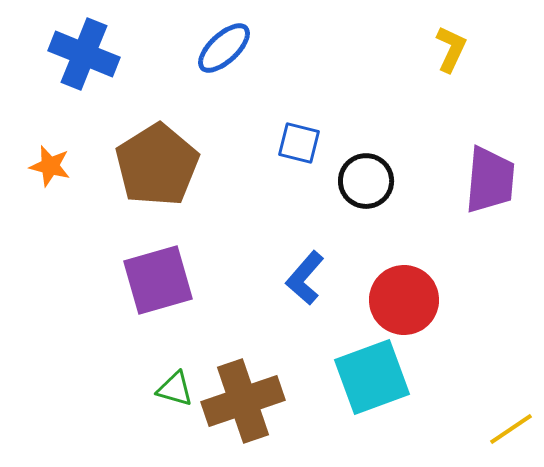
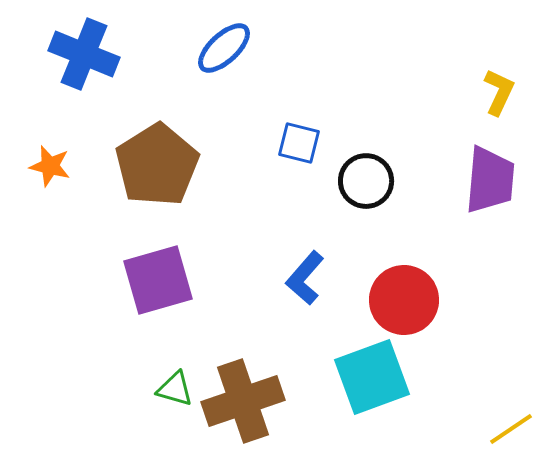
yellow L-shape: moved 48 px right, 43 px down
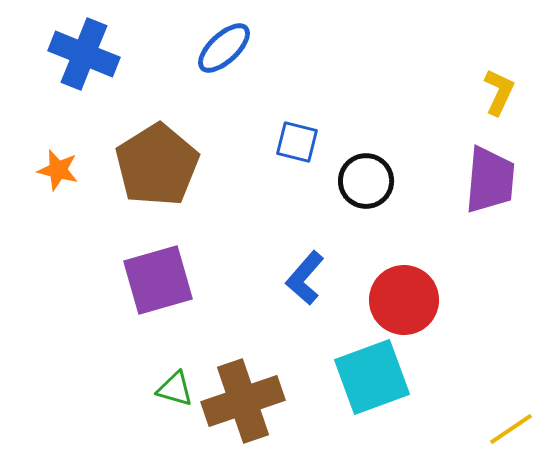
blue square: moved 2 px left, 1 px up
orange star: moved 8 px right, 4 px down
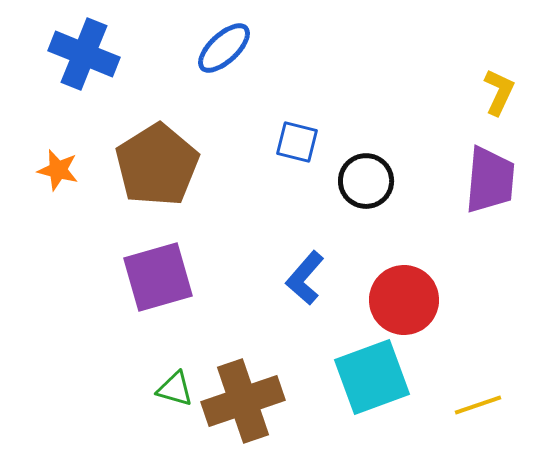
purple square: moved 3 px up
yellow line: moved 33 px left, 24 px up; rotated 15 degrees clockwise
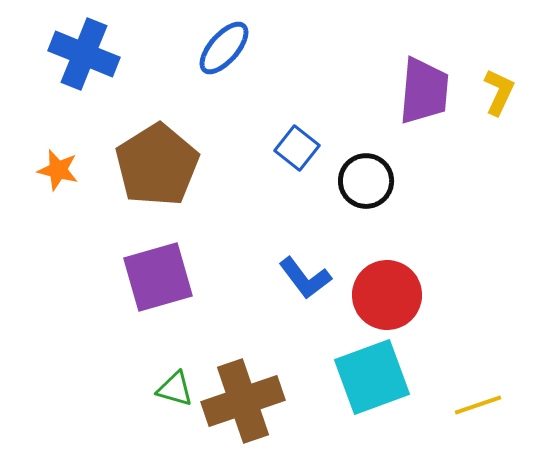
blue ellipse: rotated 6 degrees counterclockwise
blue square: moved 6 px down; rotated 24 degrees clockwise
purple trapezoid: moved 66 px left, 89 px up
blue L-shape: rotated 78 degrees counterclockwise
red circle: moved 17 px left, 5 px up
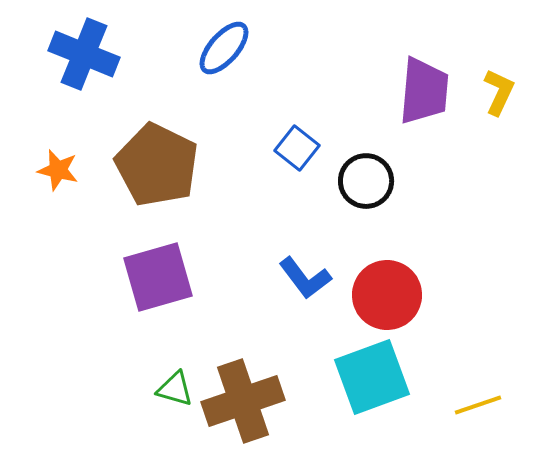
brown pentagon: rotated 14 degrees counterclockwise
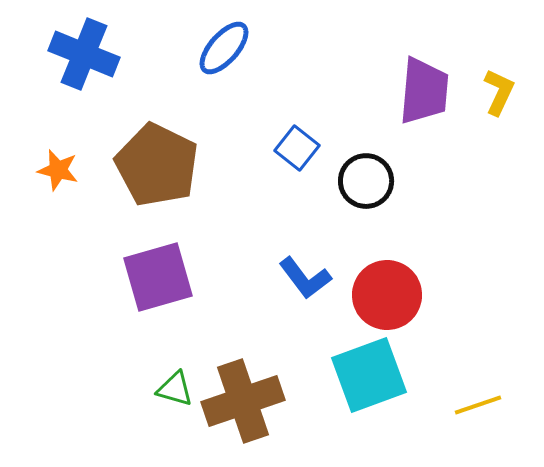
cyan square: moved 3 px left, 2 px up
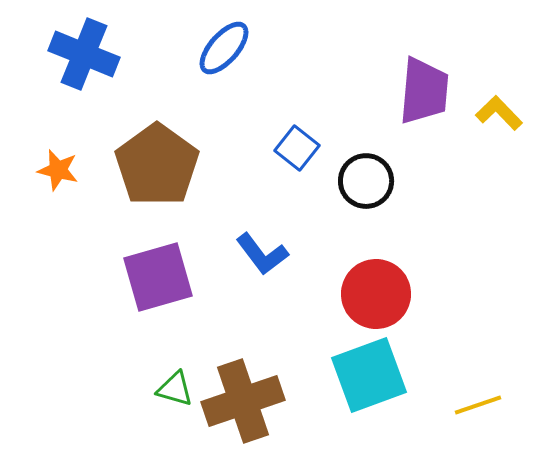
yellow L-shape: moved 21 px down; rotated 69 degrees counterclockwise
brown pentagon: rotated 10 degrees clockwise
blue L-shape: moved 43 px left, 24 px up
red circle: moved 11 px left, 1 px up
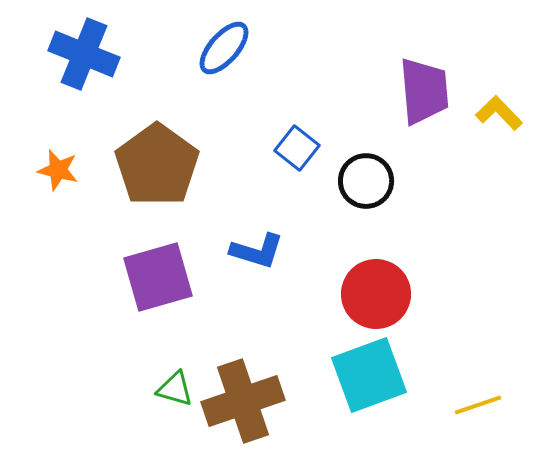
purple trapezoid: rotated 10 degrees counterclockwise
blue L-shape: moved 5 px left, 3 px up; rotated 36 degrees counterclockwise
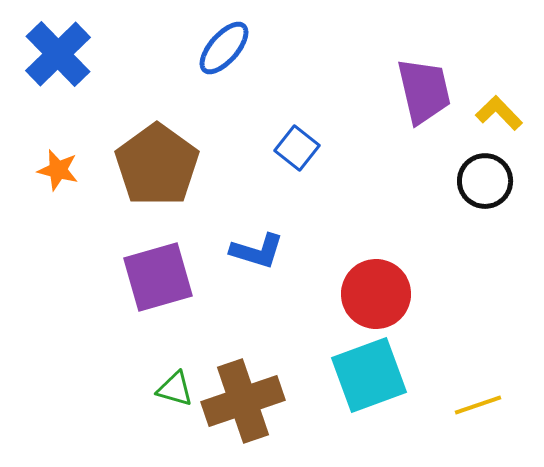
blue cross: moved 26 px left; rotated 24 degrees clockwise
purple trapezoid: rotated 8 degrees counterclockwise
black circle: moved 119 px right
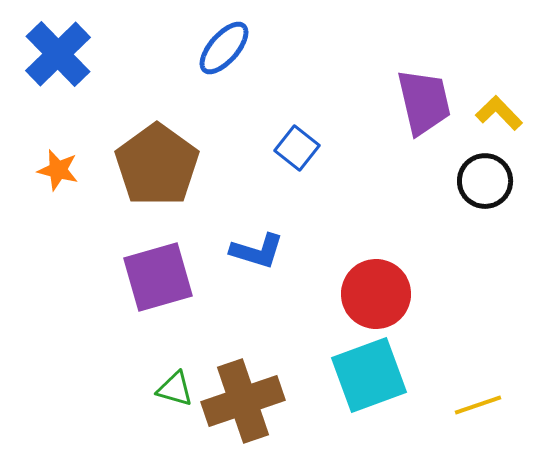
purple trapezoid: moved 11 px down
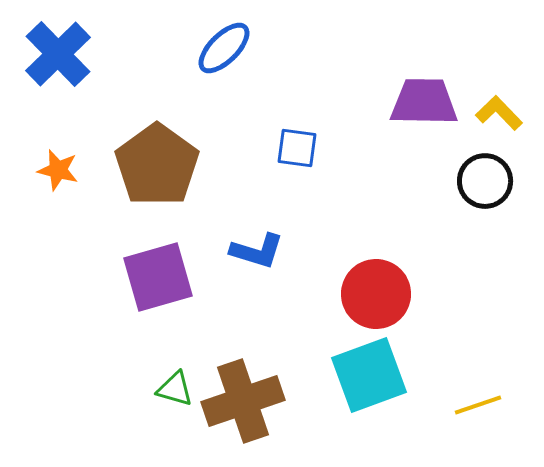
blue ellipse: rotated 4 degrees clockwise
purple trapezoid: rotated 76 degrees counterclockwise
blue square: rotated 30 degrees counterclockwise
